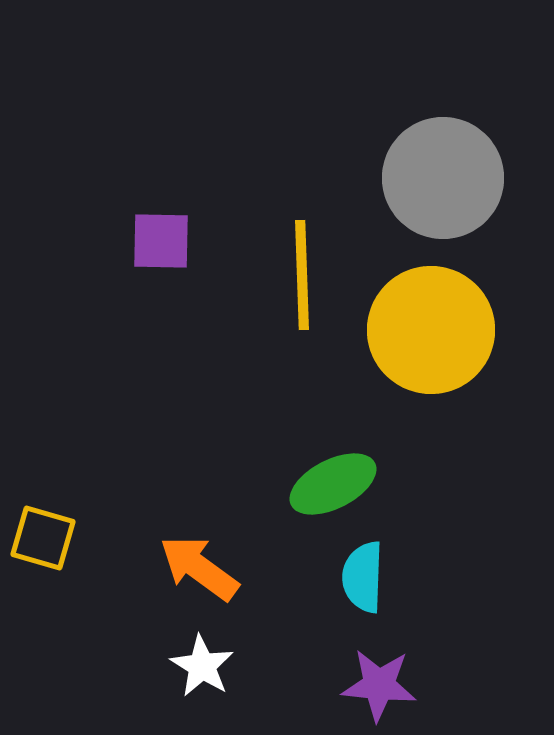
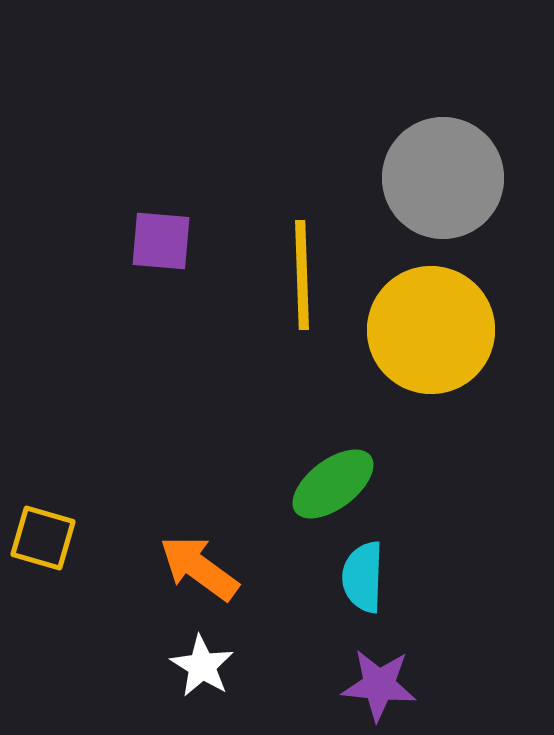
purple square: rotated 4 degrees clockwise
green ellipse: rotated 10 degrees counterclockwise
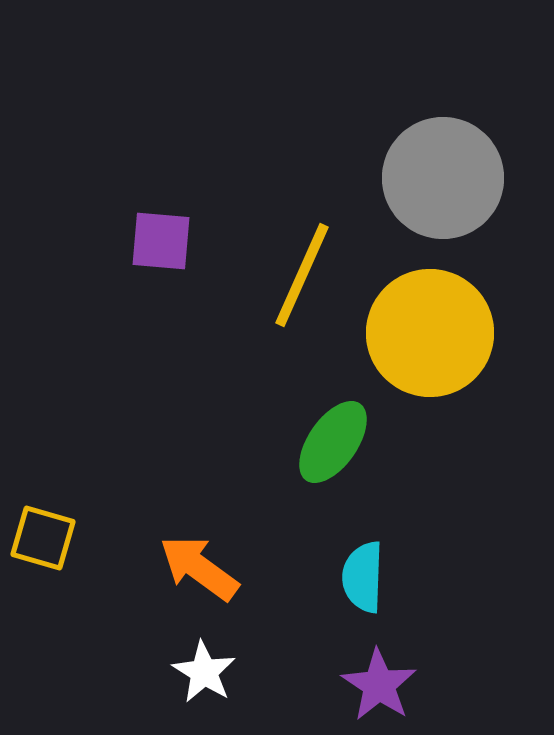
yellow line: rotated 26 degrees clockwise
yellow circle: moved 1 px left, 3 px down
green ellipse: moved 42 px up; rotated 18 degrees counterclockwise
white star: moved 2 px right, 6 px down
purple star: rotated 28 degrees clockwise
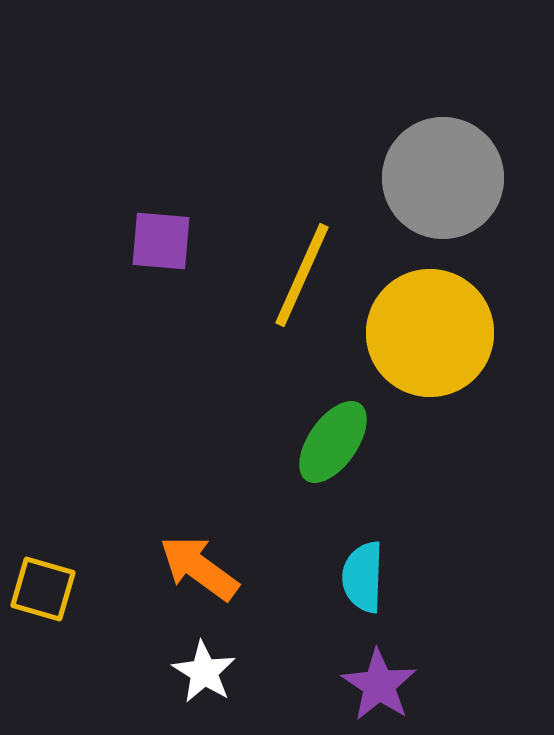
yellow square: moved 51 px down
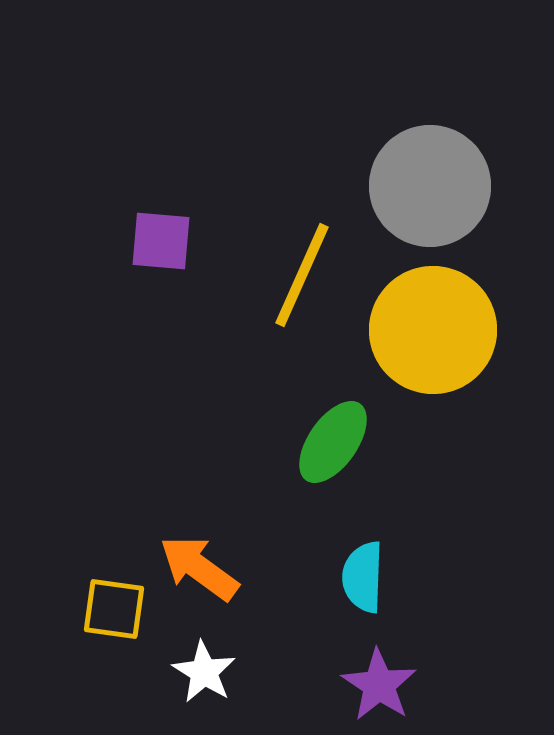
gray circle: moved 13 px left, 8 px down
yellow circle: moved 3 px right, 3 px up
yellow square: moved 71 px right, 20 px down; rotated 8 degrees counterclockwise
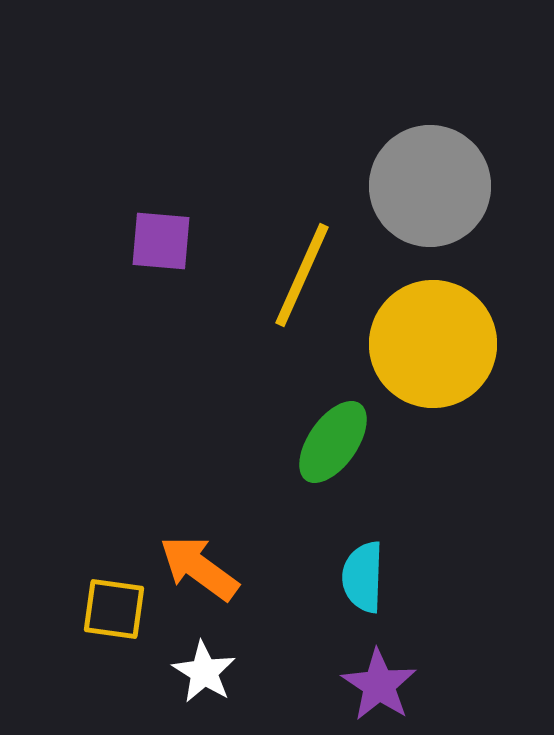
yellow circle: moved 14 px down
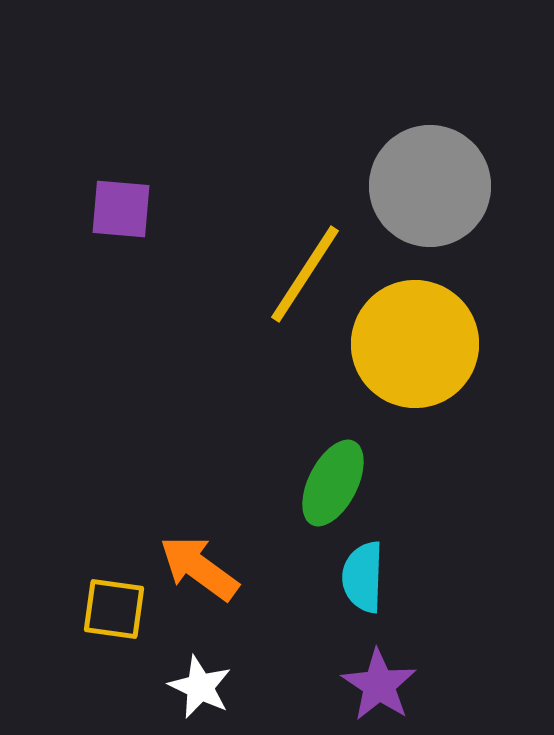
purple square: moved 40 px left, 32 px up
yellow line: moved 3 px right, 1 px up; rotated 9 degrees clockwise
yellow circle: moved 18 px left
green ellipse: moved 41 px down; rotated 8 degrees counterclockwise
white star: moved 4 px left, 15 px down; rotated 6 degrees counterclockwise
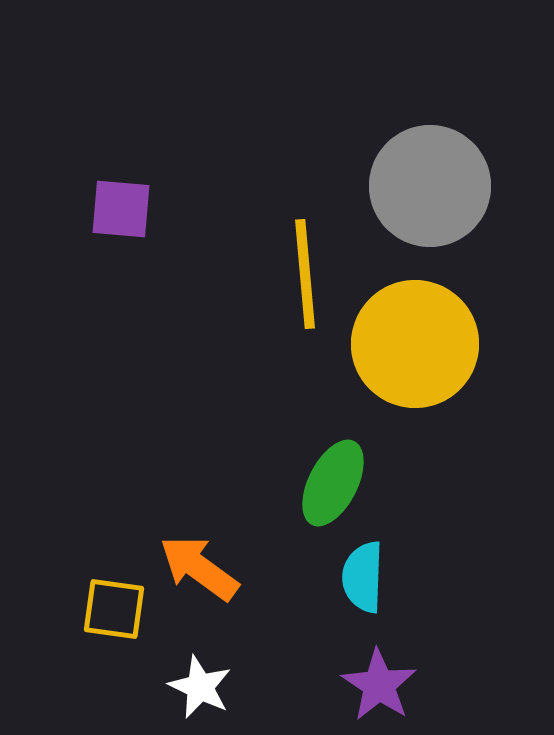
yellow line: rotated 38 degrees counterclockwise
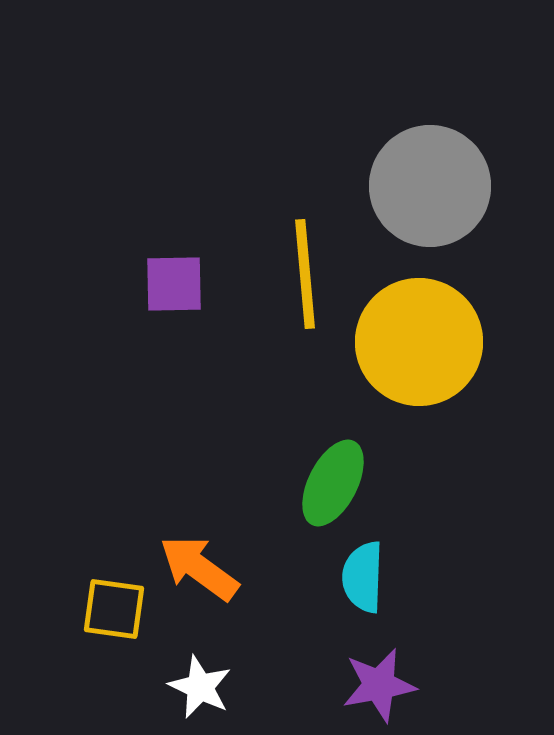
purple square: moved 53 px right, 75 px down; rotated 6 degrees counterclockwise
yellow circle: moved 4 px right, 2 px up
purple star: rotated 28 degrees clockwise
